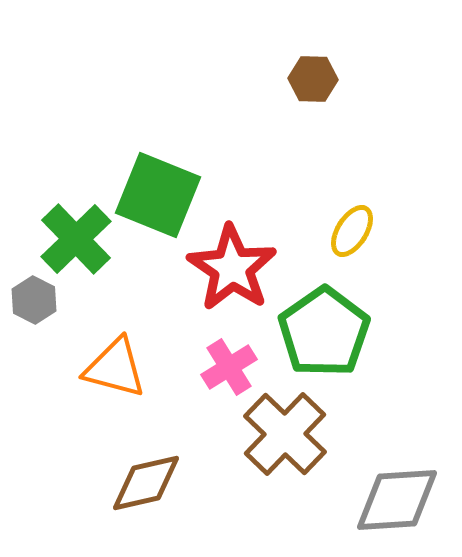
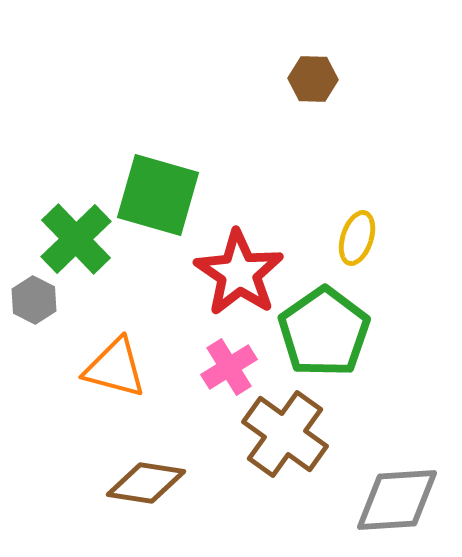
green square: rotated 6 degrees counterclockwise
yellow ellipse: moved 5 px right, 7 px down; rotated 14 degrees counterclockwise
red star: moved 7 px right, 5 px down
brown cross: rotated 8 degrees counterclockwise
brown diamond: rotated 22 degrees clockwise
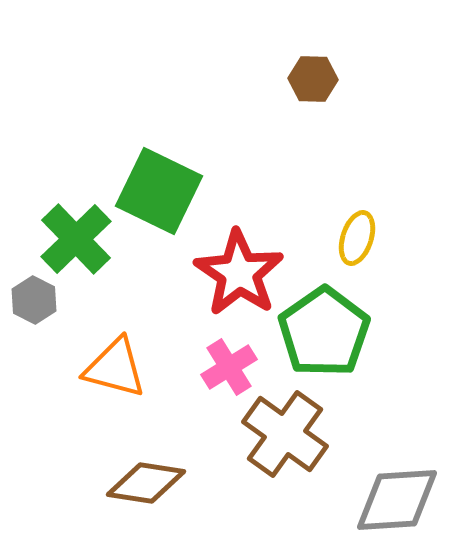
green square: moved 1 px right, 4 px up; rotated 10 degrees clockwise
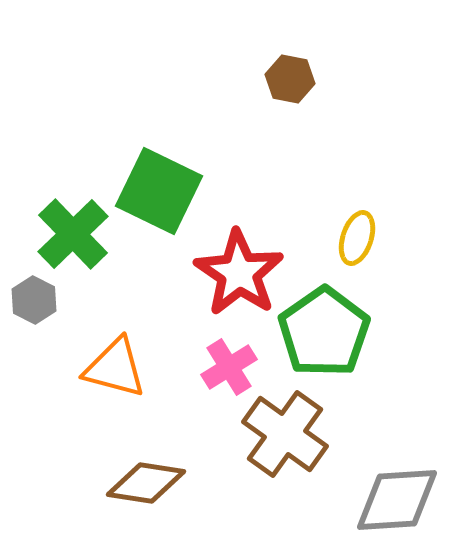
brown hexagon: moved 23 px left; rotated 9 degrees clockwise
green cross: moved 3 px left, 5 px up
